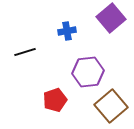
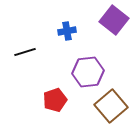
purple square: moved 3 px right, 2 px down; rotated 12 degrees counterclockwise
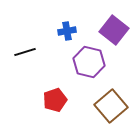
purple square: moved 10 px down
purple hexagon: moved 1 px right, 10 px up; rotated 20 degrees clockwise
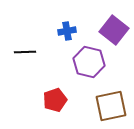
black line: rotated 15 degrees clockwise
brown square: rotated 28 degrees clockwise
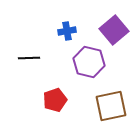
purple square: rotated 12 degrees clockwise
black line: moved 4 px right, 6 px down
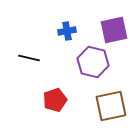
purple square: rotated 28 degrees clockwise
black line: rotated 15 degrees clockwise
purple hexagon: moved 4 px right
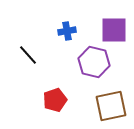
purple square: rotated 12 degrees clockwise
black line: moved 1 px left, 3 px up; rotated 35 degrees clockwise
purple hexagon: moved 1 px right
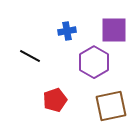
black line: moved 2 px right, 1 px down; rotated 20 degrees counterclockwise
purple hexagon: rotated 16 degrees clockwise
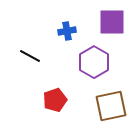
purple square: moved 2 px left, 8 px up
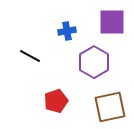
red pentagon: moved 1 px right, 1 px down
brown square: moved 1 px left, 1 px down
